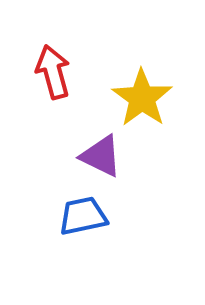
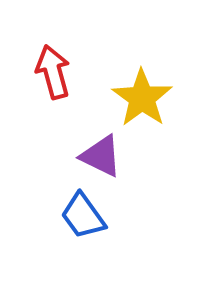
blue trapezoid: rotated 114 degrees counterclockwise
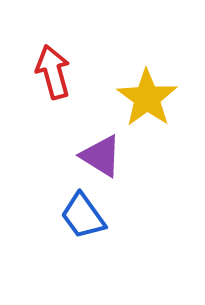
yellow star: moved 5 px right
purple triangle: rotated 6 degrees clockwise
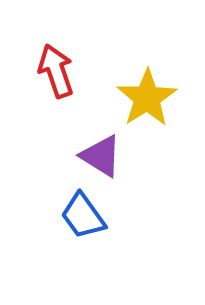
red arrow: moved 3 px right, 1 px up; rotated 4 degrees counterclockwise
yellow star: rotated 4 degrees clockwise
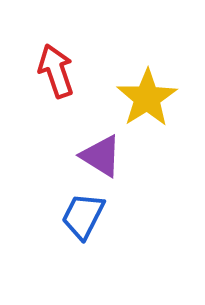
blue trapezoid: rotated 63 degrees clockwise
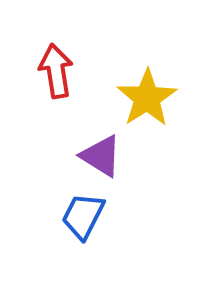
red arrow: rotated 10 degrees clockwise
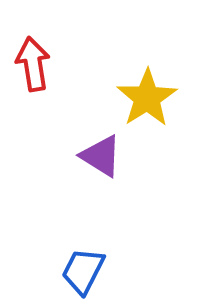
red arrow: moved 23 px left, 7 px up
blue trapezoid: moved 55 px down
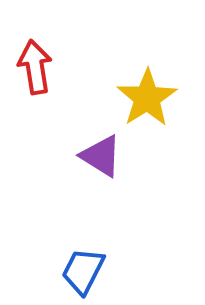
red arrow: moved 2 px right, 3 px down
